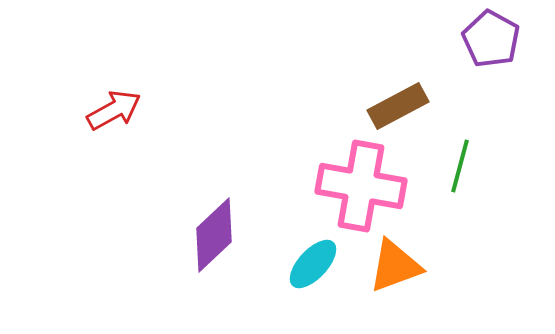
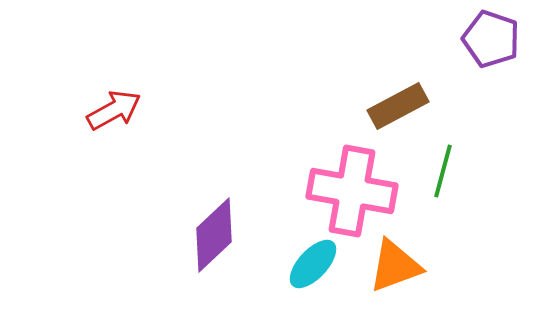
purple pentagon: rotated 10 degrees counterclockwise
green line: moved 17 px left, 5 px down
pink cross: moved 9 px left, 5 px down
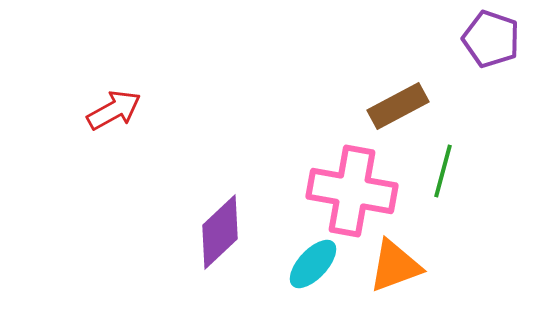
purple diamond: moved 6 px right, 3 px up
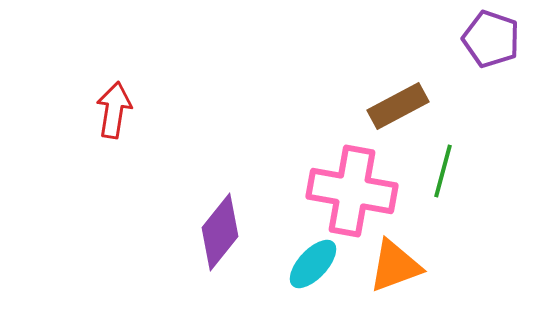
red arrow: rotated 52 degrees counterclockwise
purple diamond: rotated 8 degrees counterclockwise
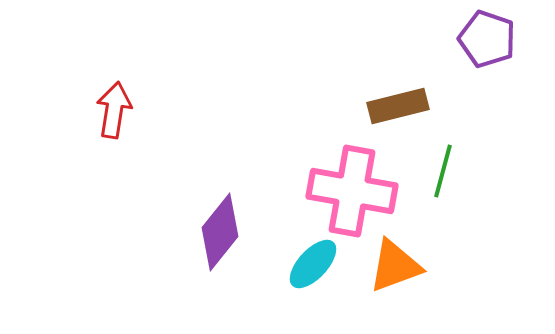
purple pentagon: moved 4 px left
brown rectangle: rotated 14 degrees clockwise
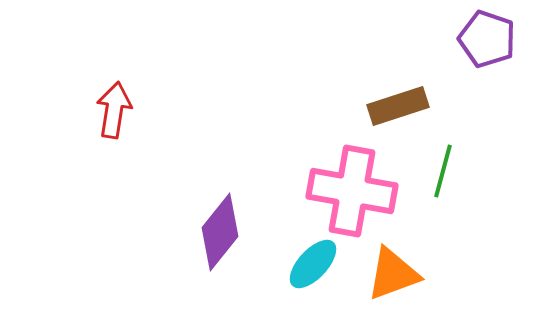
brown rectangle: rotated 4 degrees counterclockwise
orange triangle: moved 2 px left, 8 px down
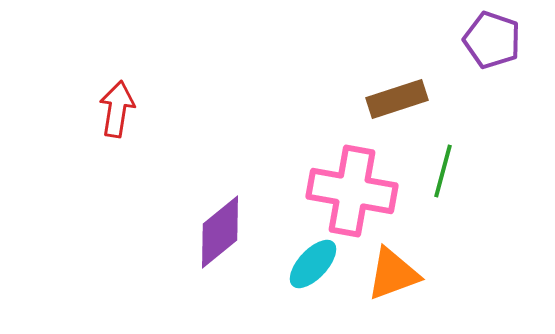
purple pentagon: moved 5 px right, 1 px down
brown rectangle: moved 1 px left, 7 px up
red arrow: moved 3 px right, 1 px up
purple diamond: rotated 12 degrees clockwise
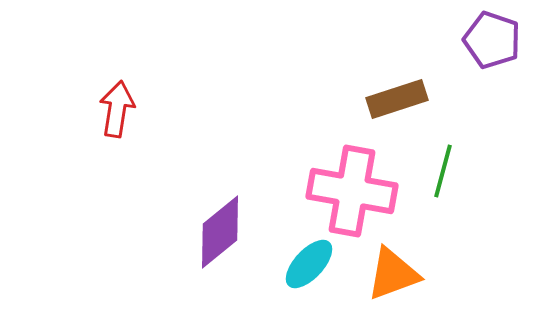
cyan ellipse: moved 4 px left
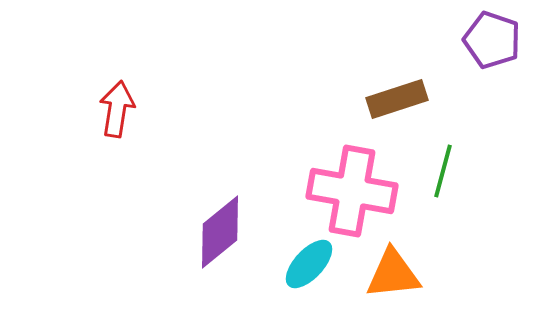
orange triangle: rotated 14 degrees clockwise
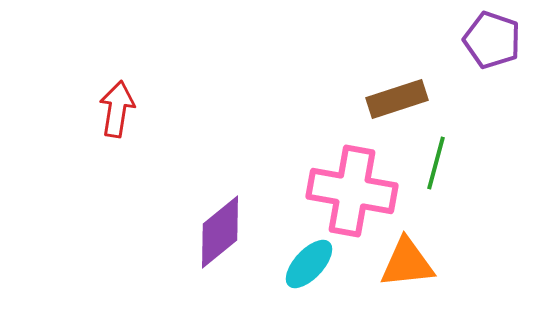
green line: moved 7 px left, 8 px up
orange triangle: moved 14 px right, 11 px up
